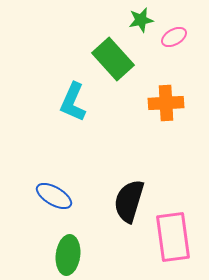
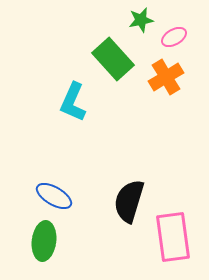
orange cross: moved 26 px up; rotated 28 degrees counterclockwise
green ellipse: moved 24 px left, 14 px up
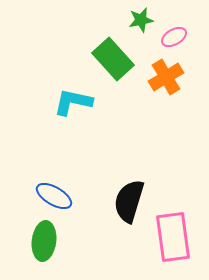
cyan L-shape: rotated 78 degrees clockwise
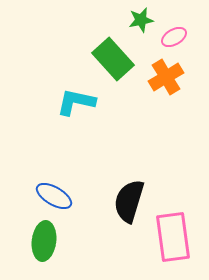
cyan L-shape: moved 3 px right
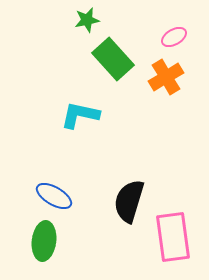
green star: moved 54 px left
cyan L-shape: moved 4 px right, 13 px down
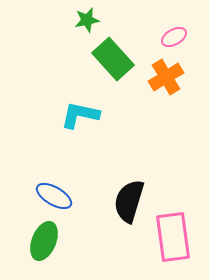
green ellipse: rotated 15 degrees clockwise
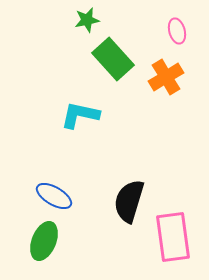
pink ellipse: moved 3 px right, 6 px up; rotated 75 degrees counterclockwise
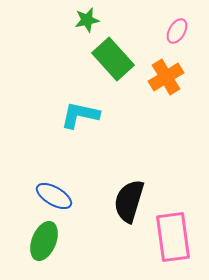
pink ellipse: rotated 45 degrees clockwise
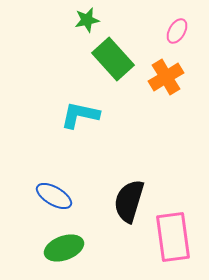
green ellipse: moved 20 px right, 7 px down; rotated 48 degrees clockwise
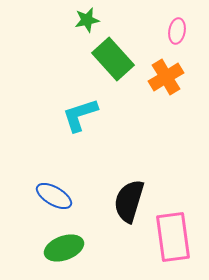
pink ellipse: rotated 20 degrees counterclockwise
cyan L-shape: rotated 30 degrees counterclockwise
